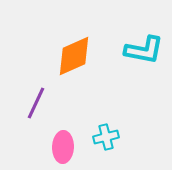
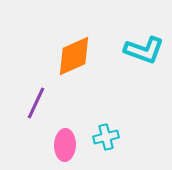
cyan L-shape: rotated 9 degrees clockwise
pink ellipse: moved 2 px right, 2 px up
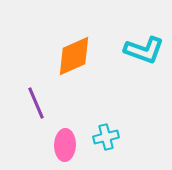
purple line: rotated 48 degrees counterclockwise
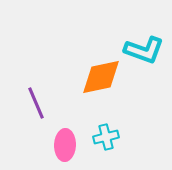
orange diamond: moved 27 px right, 21 px down; rotated 12 degrees clockwise
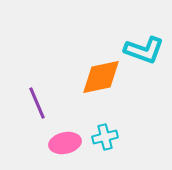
purple line: moved 1 px right
cyan cross: moved 1 px left
pink ellipse: moved 2 px up; rotated 76 degrees clockwise
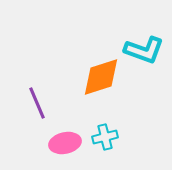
orange diamond: rotated 6 degrees counterclockwise
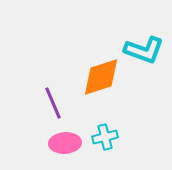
purple line: moved 16 px right
pink ellipse: rotated 8 degrees clockwise
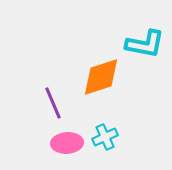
cyan L-shape: moved 1 px right, 6 px up; rotated 9 degrees counterclockwise
cyan cross: rotated 10 degrees counterclockwise
pink ellipse: moved 2 px right
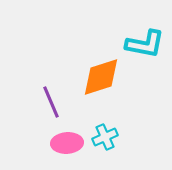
purple line: moved 2 px left, 1 px up
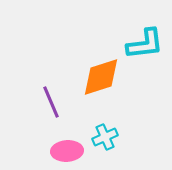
cyan L-shape: rotated 18 degrees counterclockwise
pink ellipse: moved 8 px down
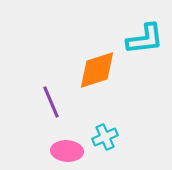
cyan L-shape: moved 5 px up
orange diamond: moved 4 px left, 7 px up
pink ellipse: rotated 8 degrees clockwise
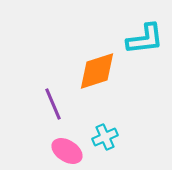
orange diamond: moved 1 px down
purple line: moved 2 px right, 2 px down
pink ellipse: rotated 28 degrees clockwise
